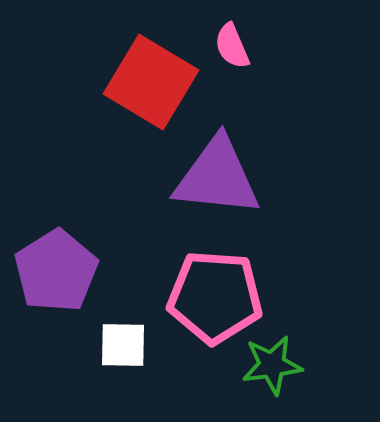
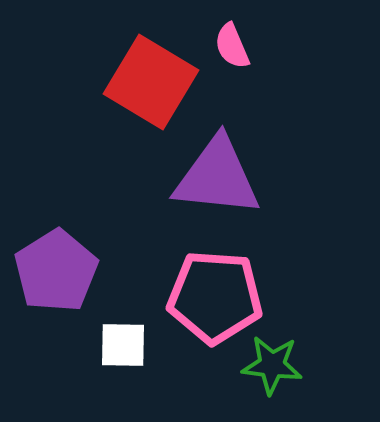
green star: rotated 14 degrees clockwise
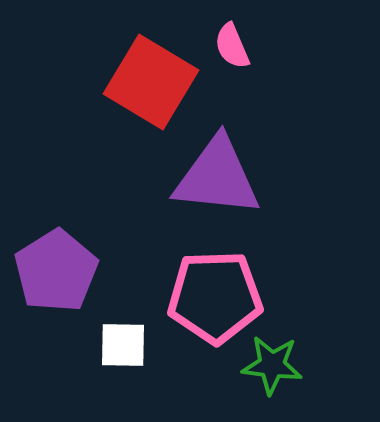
pink pentagon: rotated 6 degrees counterclockwise
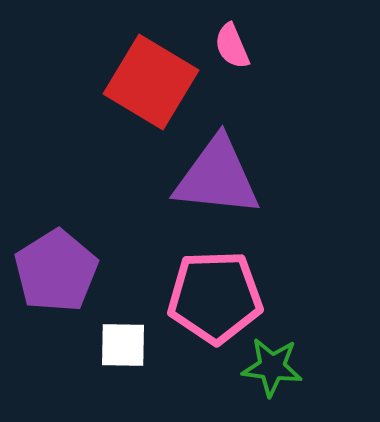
green star: moved 2 px down
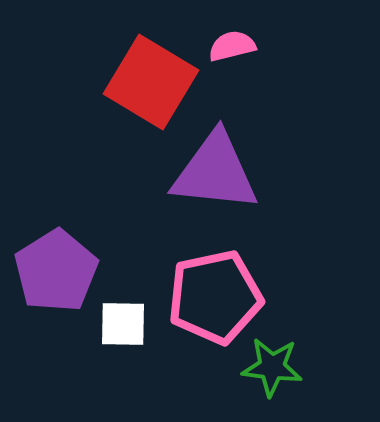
pink semicircle: rotated 99 degrees clockwise
purple triangle: moved 2 px left, 5 px up
pink pentagon: rotated 10 degrees counterclockwise
white square: moved 21 px up
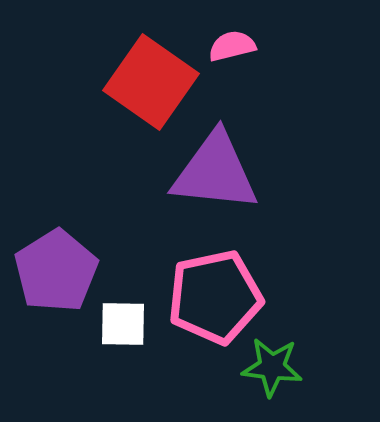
red square: rotated 4 degrees clockwise
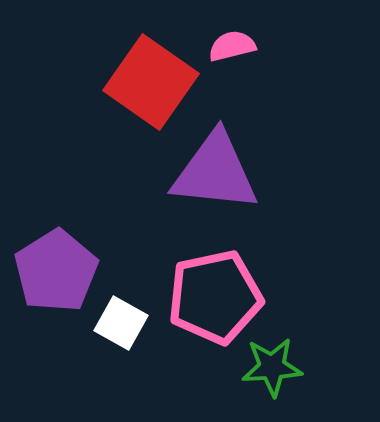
white square: moved 2 px left, 1 px up; rotated 28 degrees clockwise
green star: rotated 10 degrees counterclockwise
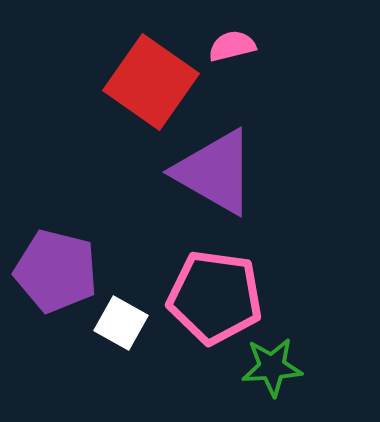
purple triangle: rotated 24 degrees clockwise
purple pentagon: rotated 26 degrees counterclockwise
pink pentagon: rotated 20 degrees clockwise
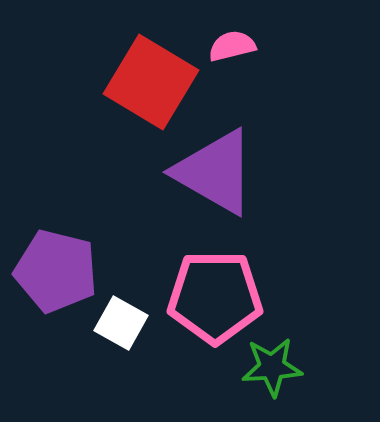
red square: rotated 4 degrees counterclockwise
pink pentagon: rotated 8 degrees counterclockwise
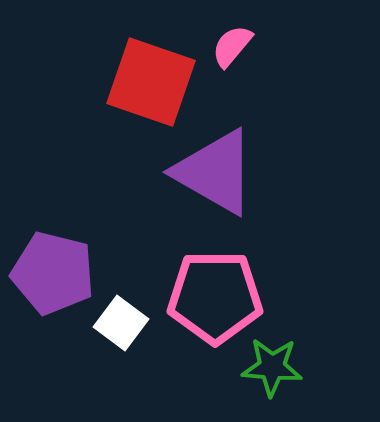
pink semicircle: rotated 36 degrees counterclockwise
red square: rotated 12 degrees counterclockwise
purple pentagon: moved 3 px left, 2 px down
white square: rotated 8 degrees clockwise
green star: rotated 8 degrees clockwise
